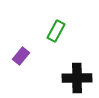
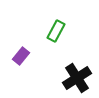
black cross: rotated 32 degrees counterclockwise
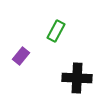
black cross: rotated 36 degrees clockwise
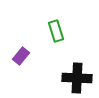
green rectangle: rotated 45 degrees counterclockwise
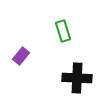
green rectangle: moved 7 px right
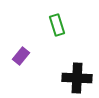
green rectangle: moved 6 px left, 6 px up
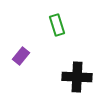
black cross: moved 1 px up
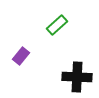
green rectangle: rotated 65 degrees clockwise
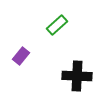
black cross: moved 1 px up
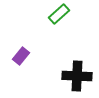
green rectangle: moved 2 px right, 11 px up
